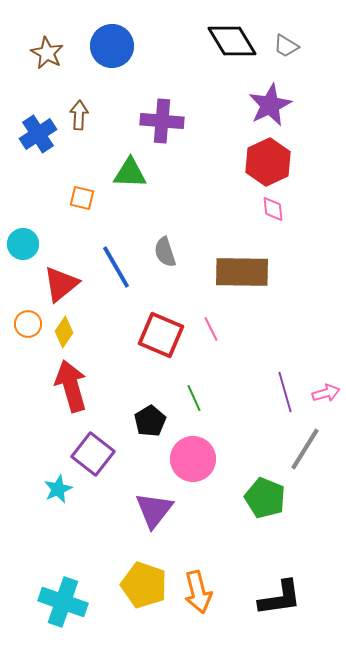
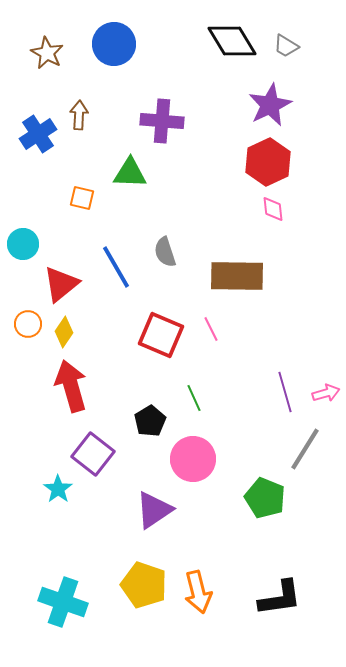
blue circle: moved 2 px right, 2 px up
brown rectangle: moved 5 px left, 4 px down
cyan star: rotated 12 degrees counterclockwise
purple triangle: rotated 18 degrees clockwise
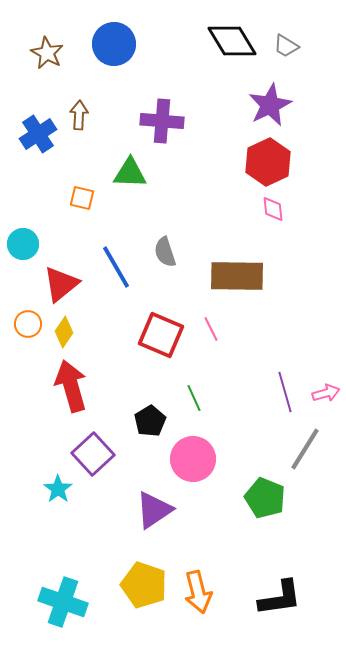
purple square: rotated 9 degrees clockwise
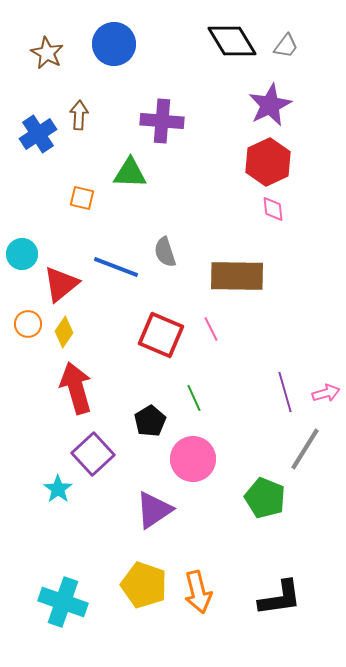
gray trapezoid: rotated 84 degrees counterclockwise
cyan circle: moved 1 px left, 10 px down
blue line: rotated 39 degrees counterclockwise
red arrow: moved 5 px right, 2 px down
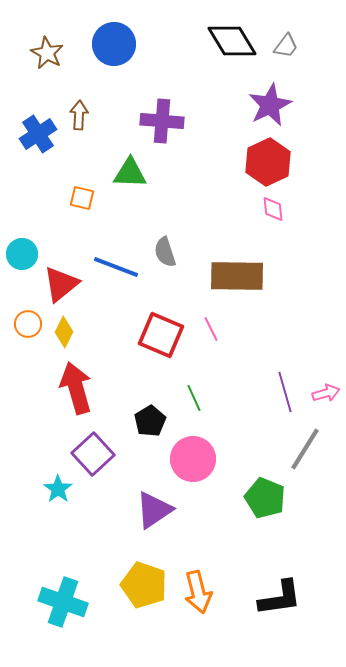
yellow diamond: rotated 8 degrees counterclockwise
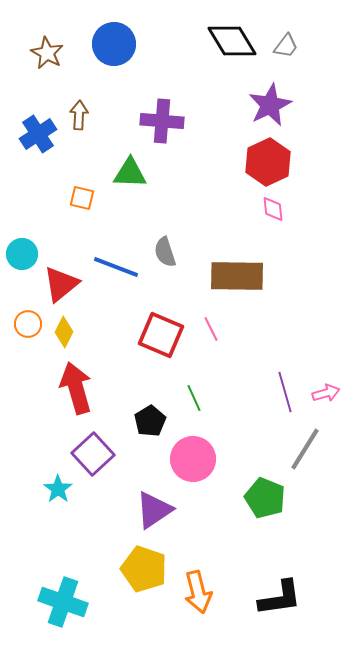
yellow pentagon: moved 16 px up
